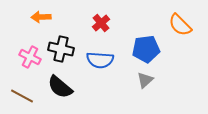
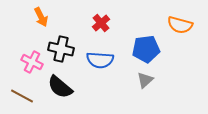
orange arrow: rotated 114 degrees counterclockwise
orange semicircle: rotated 30 degrees counterclockwise
pink cross: moved 2 px right, 5 px down
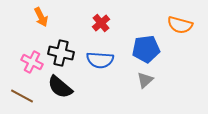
black cross: moved 4 px down
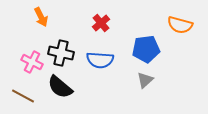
brown line: moved 1 px right
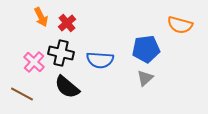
red cross: moved 34 px left
pink cross: moved 2 px right; rotated 15 degrees clockwise
gray triangle: moved 2 px up
black semicircle: moved 7 px right
brown line: moved 1 px left, 2 px up
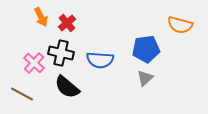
pink cross: moved 1 px down
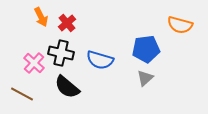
blue semicircle: rotated 12 degrees clockwise
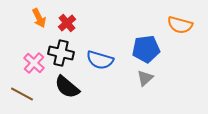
orange arrow: moved 2 px left, 1 px down
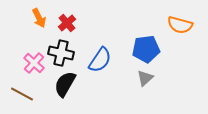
blue semicircle: rotated 72 degrees counterclockwise
black semicircle: moved 2 px left, 3 px up; rotated 80 degrees clockwise
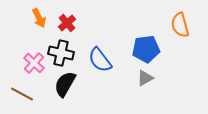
orange semicircle: rotated 60 degrees clockwise
blue semicircle: rotated 108 degrees clockwise
gray triangle: rotated 12 degrees clockwise
